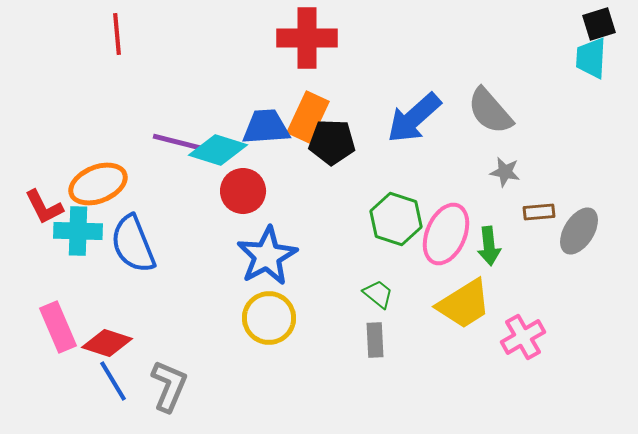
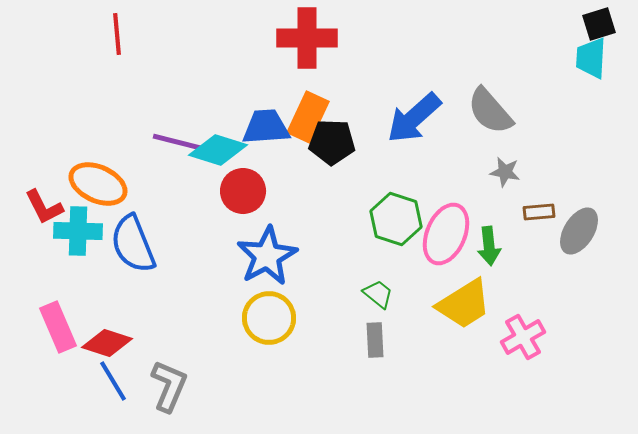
orange ellipse: rotated 46 degrees clockwise
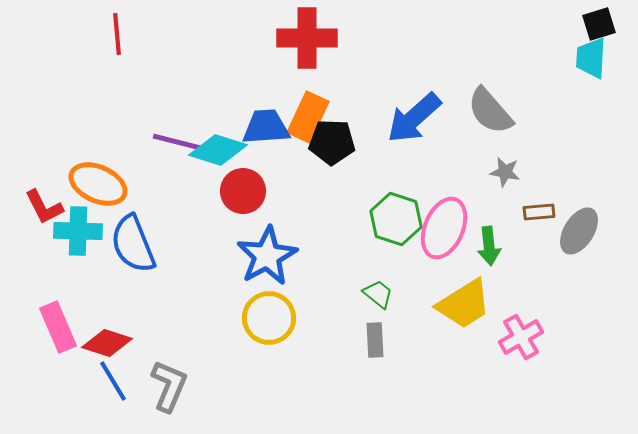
pink ellipse: moved 2 px left, 6 px up
pink cross: moved 2 px left
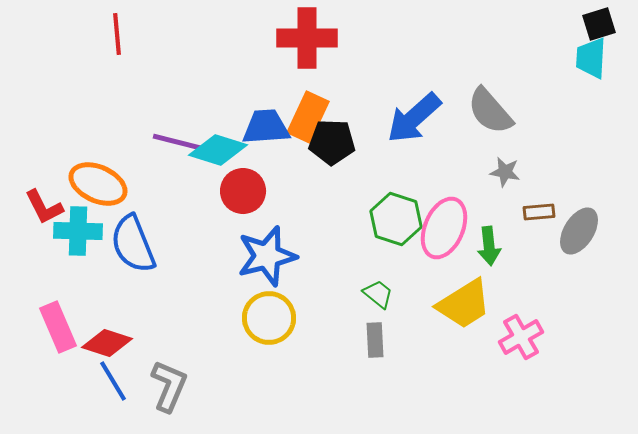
blue star: rotated 14 degrees clockwise
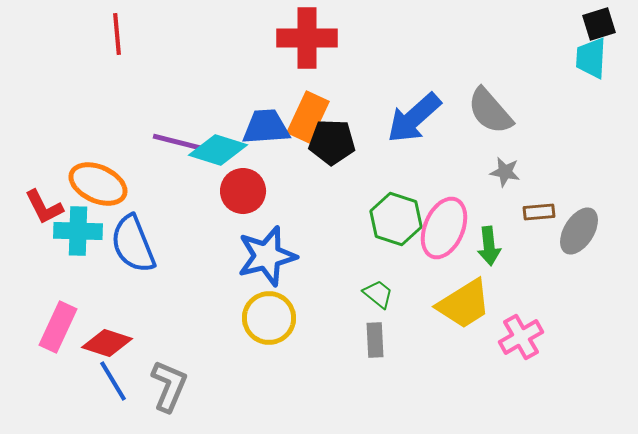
pink rectangle: rotated 48 degrees clockwise
